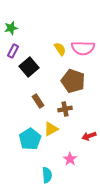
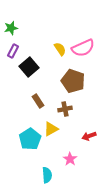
pink semicircle: rotated 25 degrees counterclockwise
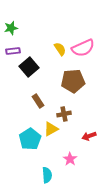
purple rectangle: rotated 56 degrees clockwise
brown pentagon: rotated 25 degrees counterclockwise
brown cross: moved 1 px left, 5 px down
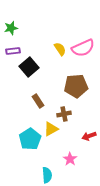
brown pentagon: moved 3 px right, 5 px down
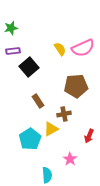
red arrow: rotated 48 degrees counterclockwise
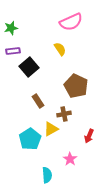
pink semicircle: moved 12 px left, 26 px up
brown pentagon: rotated 30 degrees clockwise
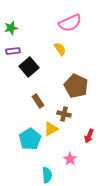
pink semicircle: moved 1 px left, 1 px down
brown cross: rotated 24 degrees clockwise
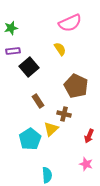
yellow triangle: rotated 14 degrees counterclockwise
pink star: moved 16 px right, 5 px down; rotated 16 degrees counterclockwise
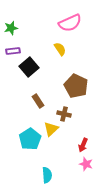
red arrow: moved 6 px left, 9 px down
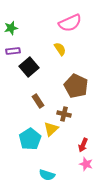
cyan semicircle: rotated 112 degrees clockwise
